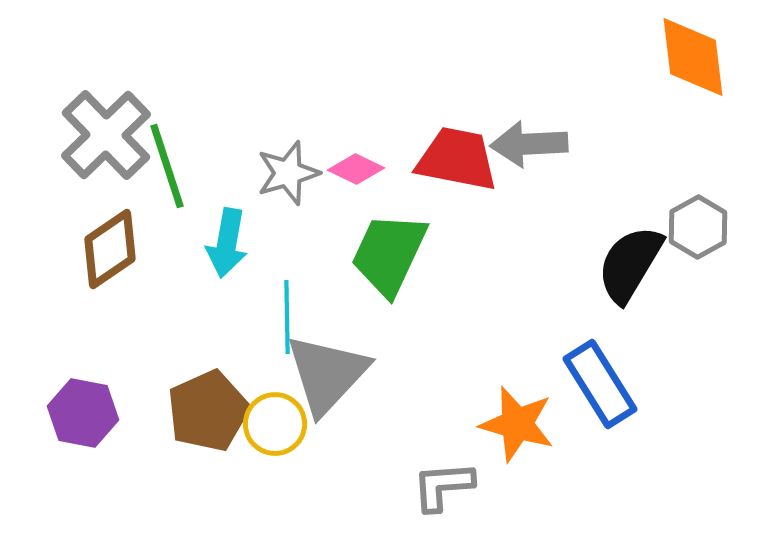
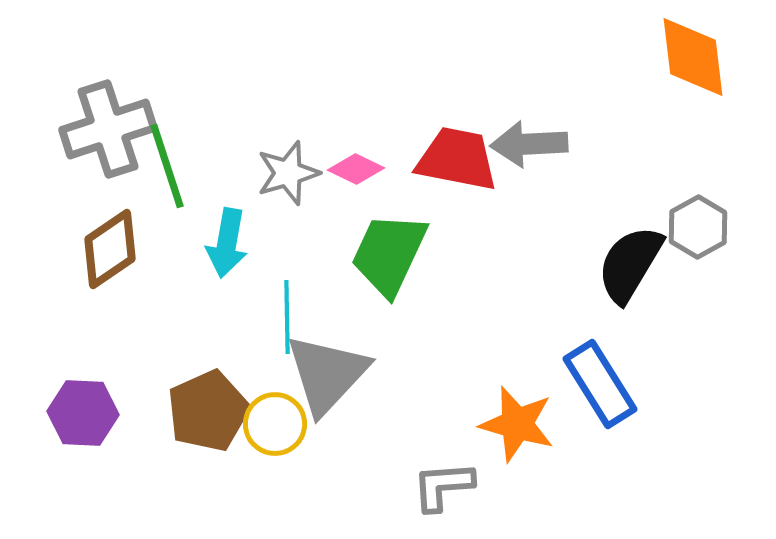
gray cross: moved 2 px right, 6 px up; rotated 26 degrees clockwise
purple hexagon: rotated 8 degrees counterclockwise
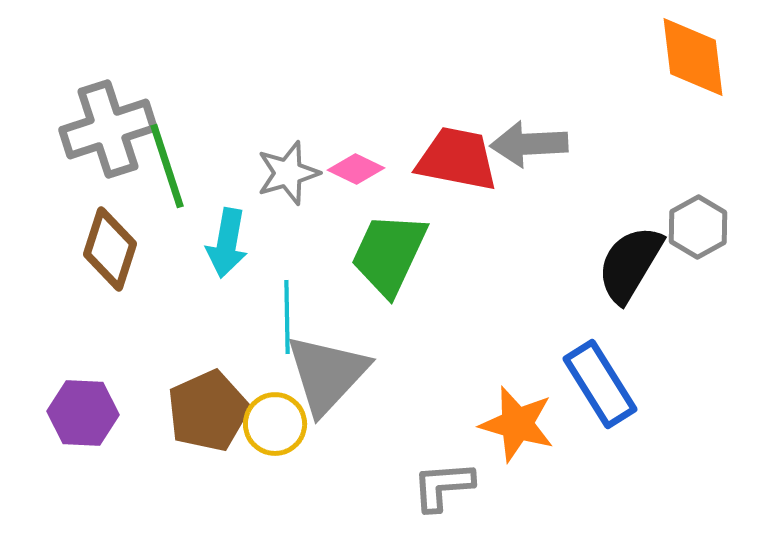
brown diamond: rotated 38 degrees counterclockwise
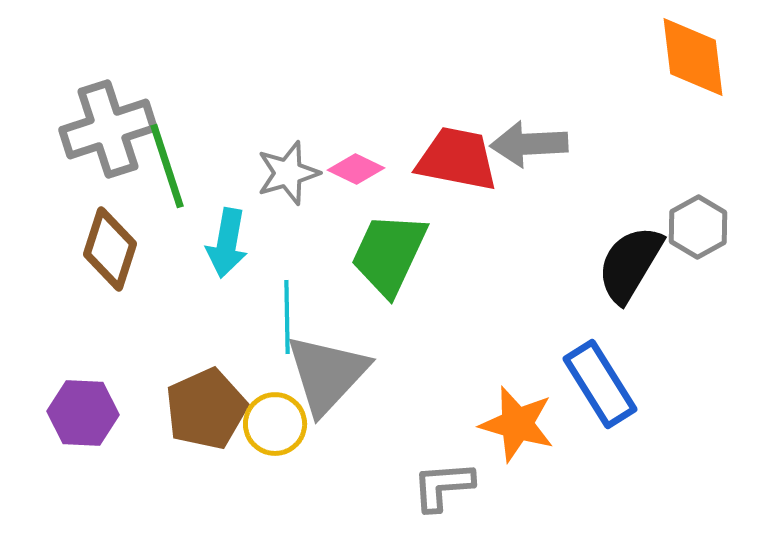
brown pentagon: moved 2 px left, 2 px up
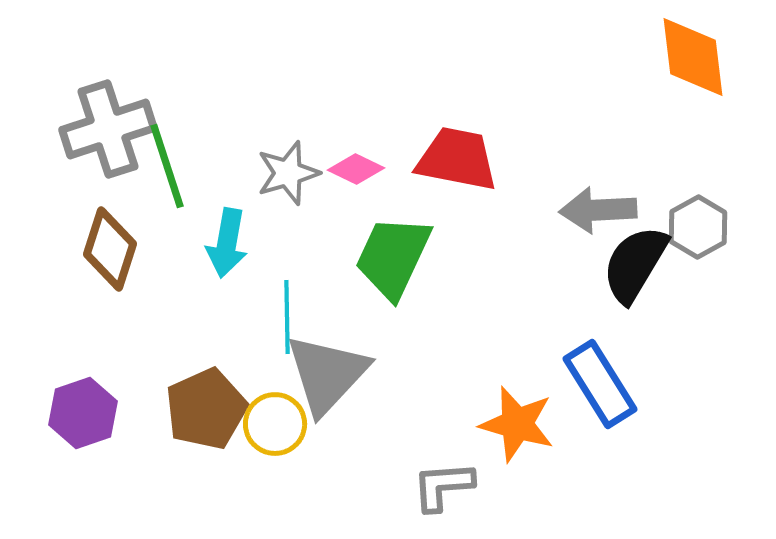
gray arrow: moved 69 px right, 66 px down
green trapezoid: moved 4 px right, 3 px down
black semicircle: moved 5 px right
purple hexagon: rotated 22 degrees counterclockwise
